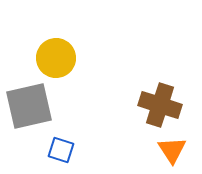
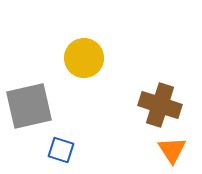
yellow circle: moved 28 px right
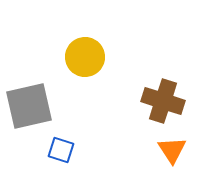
yellow circle: moved 1 px right, 1 px up
brown cross: moved 3 px right, 4 px up
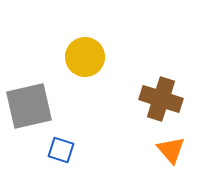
brown cross: moved 2 px left, 2 px up
orange triangle: moved 1 px left; rotated 8 degrees counterclockwise
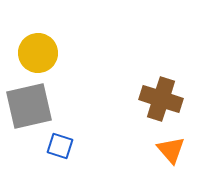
yellow circle: moved 47 px left, 4 px up
blue square: moved 1 px left, 4 px up
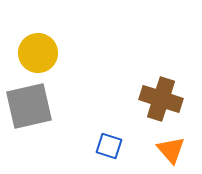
blue square: moved 49 px right
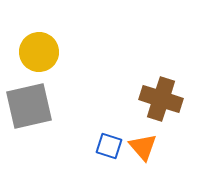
yellow circle: moved 1 px right, 1 px up
orange triangle: moved 28 px left, 3 px up
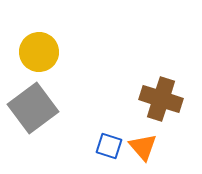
gray square: moved 4 px right, 2 px down; rotated 24 degrees counterclockwise
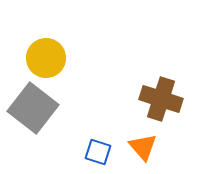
yellow circle: moved 7 px right, 6 px down
gray square: rotated 15 degrees counterclockwise
blue square: moved 11 px left, 6 px down
